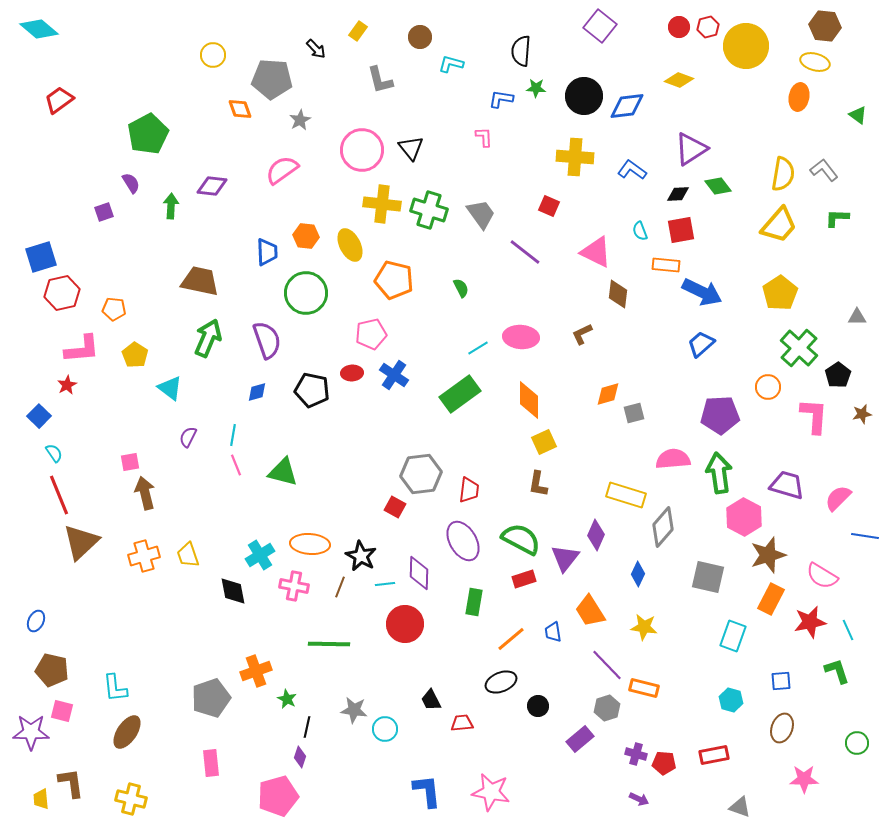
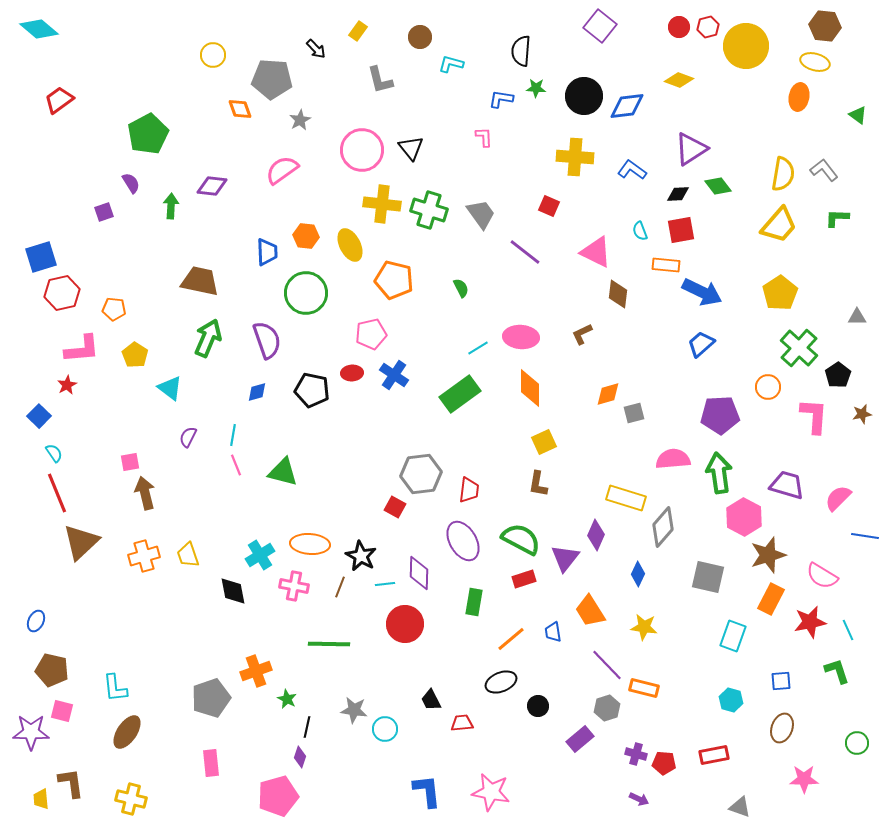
orange diamond at (529, 400): moved 1 px right, 12 px up
red line at (59, 495): moved 2 px left, 2 px up
yellow rectangle at (626, 495): moved 3 px down
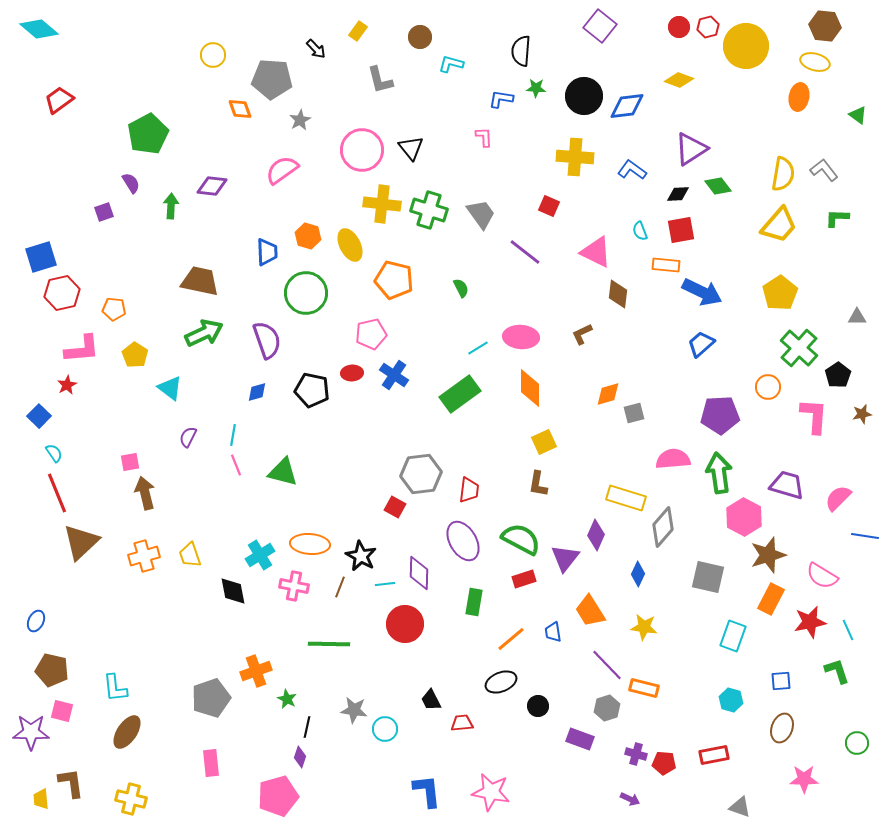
orange hexagon at (306, 236): moved 2 px right; rotated 10 degrees clockwise
green arrow at (208, 338): moved 4 px left, 5 px up; rotated 42 degrees clockwise
yellow trapezoid at (188, 555): moved 2 px right
purple rectangle at (580, 739): rotated 60 degrees clockwise
purple arrow at (639, 799): moved 9 px left
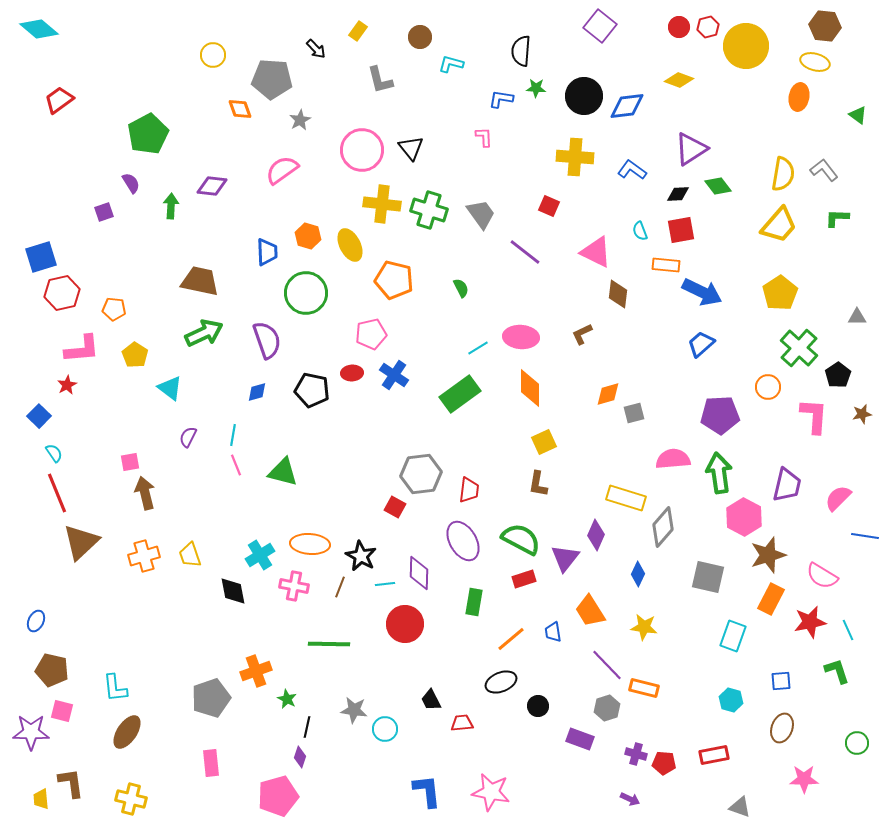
purple trapezoid at (787, 485): rotated 87 degrees clockwise
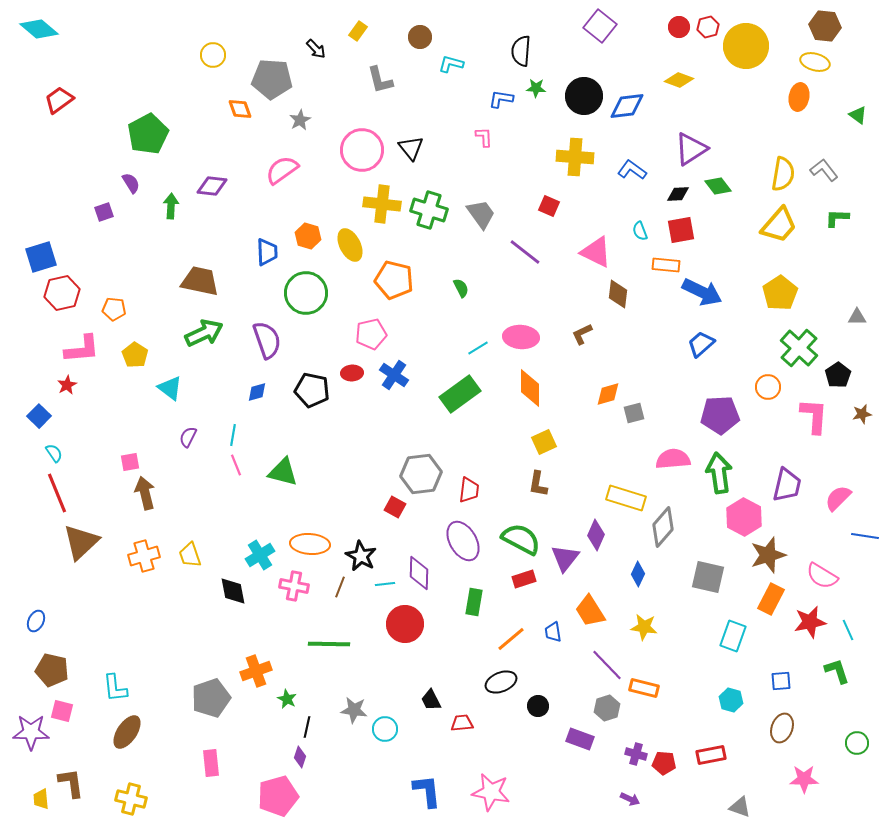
red rectangle at (714, 755): moved 3 px left
